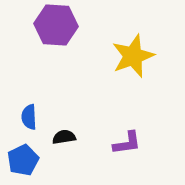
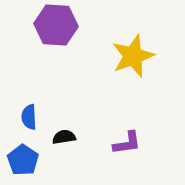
blue pentagon: rotated 12 degrees counterclockwise
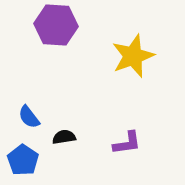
blue semicircle: rotated 35 degrees counterclockwise
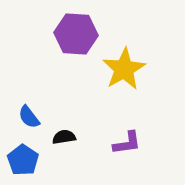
purple hexagon: moved 20 px right, 9 px down
yellow star: moved 9 px left, 13 px down; rotated 9 degrees counterclockwise
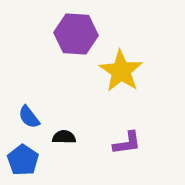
yellow star: moved 3 px left, 2 px down; rotated 9 degrees counterclockwise
black semicircle: rotated 10 degrees clockwise
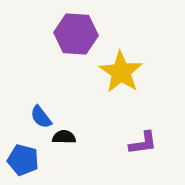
yellow star: moved 1 px down
blue semicircle: moved 12 px right
purple L-shape: moved 16 px right
blue pentagon: rotated 20 degrees counterclockwise
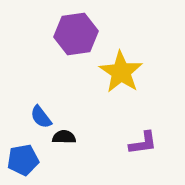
purple hexagon: rotated 12 degrees counterclockwise
blue pentagon: rotated 24 degrees counterclockwise
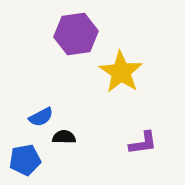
blue semicircle: rotated 80 degrees counterclockwise
blue pentagon: moved 2 px right
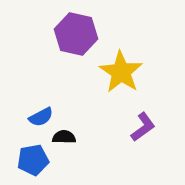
purple hexagon: rotated 21 degrees clockwise
purple L-shape: moved 16 px up; rotated 28 degrees counterclockwise
blue pentagon: moved 8 px right
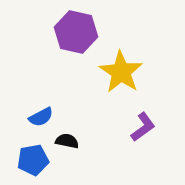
purple hexagon: moved 2 px up
black semicircle: moved 3 px right, 4 px down; rotated 10 degrees clockwise
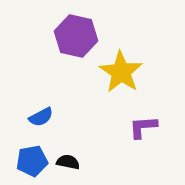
purple hexagon: moved 4 px down
purple L-shape: rotated 148 degrees counterclockwise
black semicircle: moved 1 px right, 21 px down
blue pentagon: moved 1 px left, 1 px down
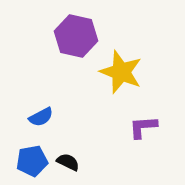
yellow star: rotated 12 degrees counterclockwise
black semicircle: rotated 15 degrees clockwise
